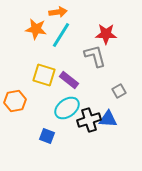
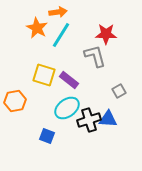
orange star: moved 1 px right, 1 px up; rotated 20 degrees clockwise
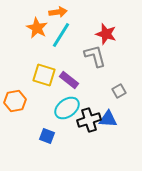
red star: rotated 15 degrees clockwise
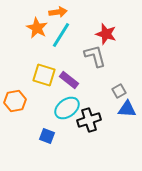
blue triangle: moved 19 px right, 10 px up
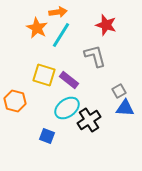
red star: moved 9 px up
orange hexagon: rotated 25 degrees clockwise
blue triangle: moved 2 px left, 1 px up
black cross: rotated 15 degrees counterclockwise
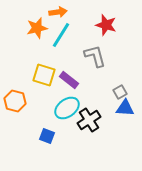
orange star: rotated 30 degrees clockwise
gray square: moved 1 px right, 1 px down
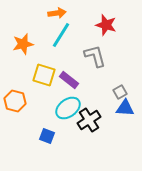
orange arrow: moved 1 px left, 1 px down
orange star: moved 14 px left, 16 px down
cyan ellipse: moved 1 px right
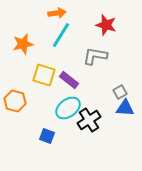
gray L-shape: rotated 65 degrees counterclockwise
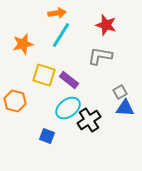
gray L-shape: moved 5 px right
